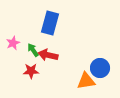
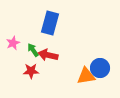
orange triangle: moved 5 px up
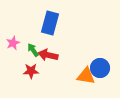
orange triangle: rotated 18 degrees clockwise
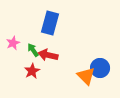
red star: moved 1 px right; rotated 28 degrees counterclockwise
orange triangle: rotated 36 degrees clockwise
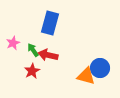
orange triangle: rotated 30 degrees counterclockwise
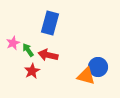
green arrow: moved 5 px left
blue circle: moved 2 px left, 1 px up
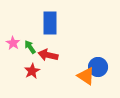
blue rectangle: rotated 15 degrees counterclockwise
pink star: rotated 16 degrees counterclockwise
green arrow: moved 2 px right, 3 px up
orange triangle: rotated 18 degrees clockwise
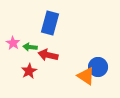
blue rectangle: rotated 15 degrees clockwise
green arrow: rotated 48 degrees counterclockwise
red star: moved 3 px left
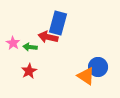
blue rectangle: moved 8 px right
red arrow: moved 18 px up
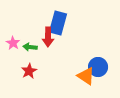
red arrow: rotated 102 degrees counterclockwise
